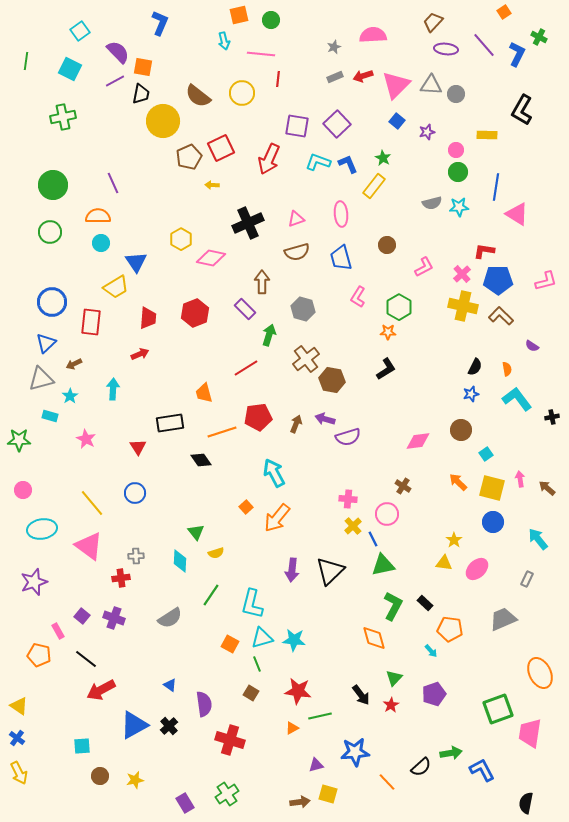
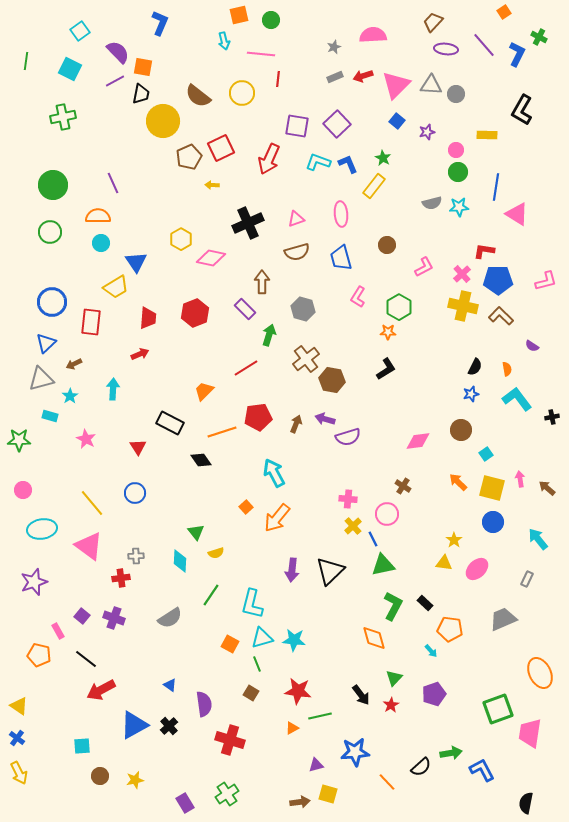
orange trapezoid at (204, 393): moved 2 px up; rotated 60 degrees clockwise
black rectangle at (170, 423): rotated 36 degrees clockwise
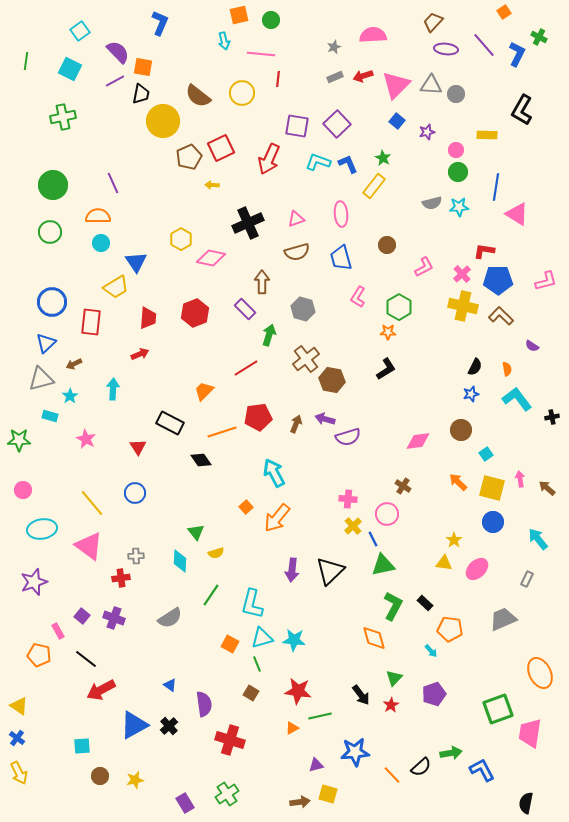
orange line at (387, 782): moved 5 px right, 7 px up
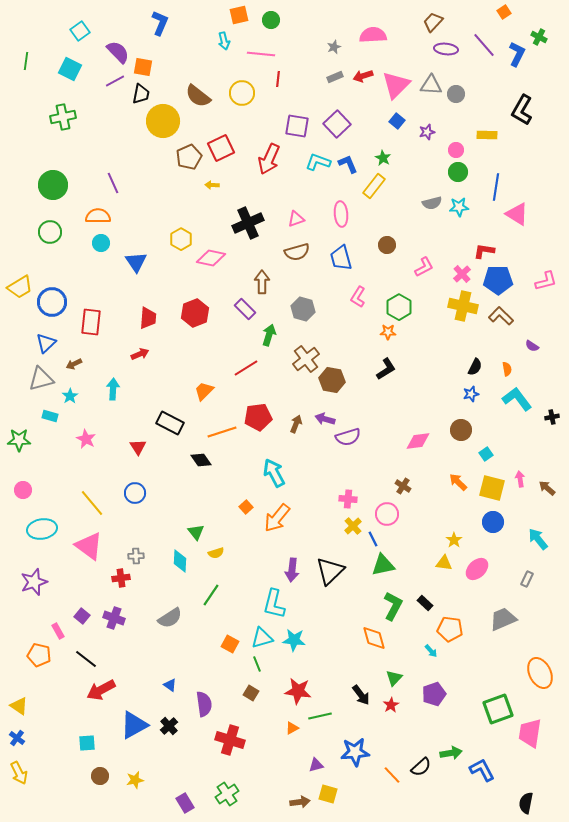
yellow trapezoid at (116, 287): moved 96 px left
cyan L-shape at (252, 604): moved 22 px right
cyan square at (82, 746): moved 5 px right, 3 px up
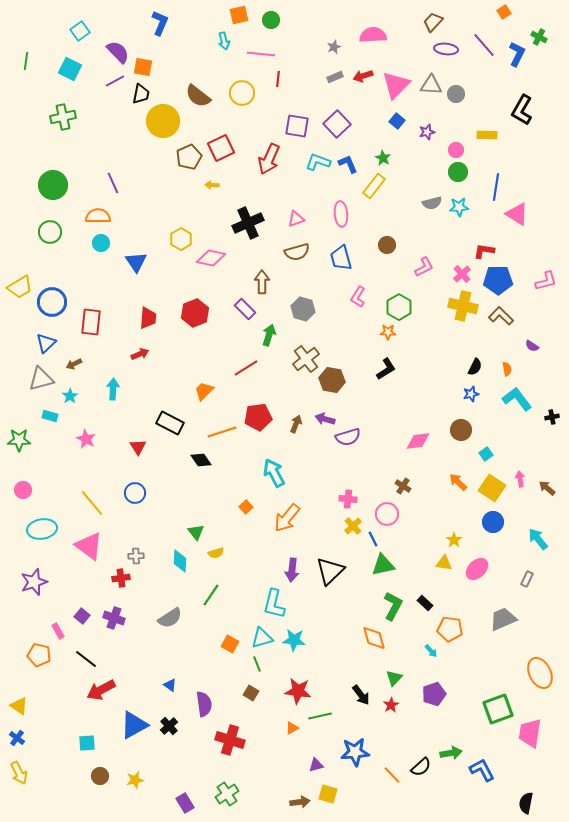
yellow square at (492, 488): rotated 20 degrees clockwise
orange arrow at (277, 518): moved 10 px right
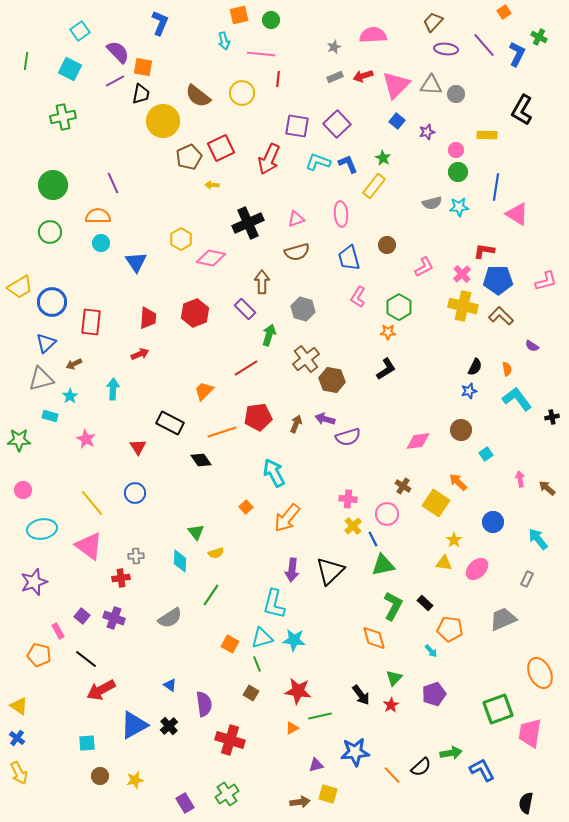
blue trapezoid at (341, 258): moved 8 px right
blue star at (471, 394): moved 2 px left, 3 px up
yellow square at (492, 488): moved 56 px left, 15 px down
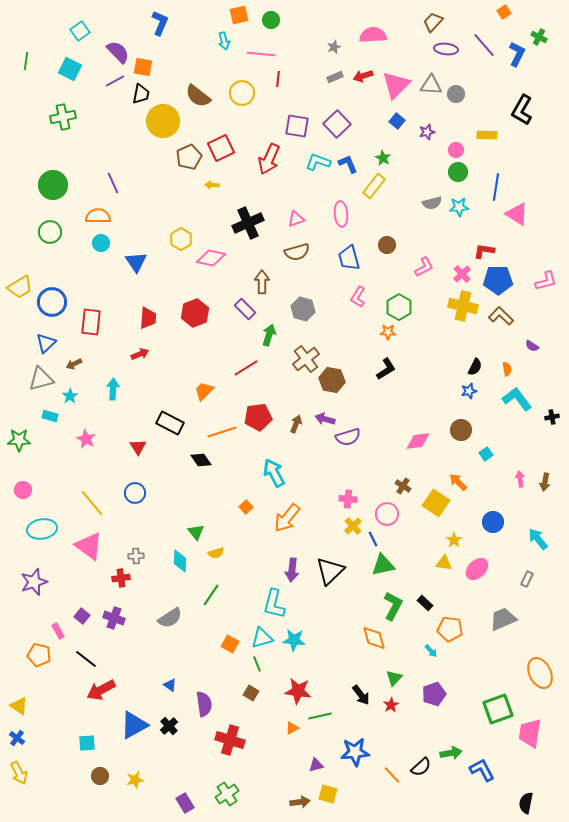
brown arrow at (547, 488): moved 2 px left, 6 px up; rotated 120 degrees counterclockwise
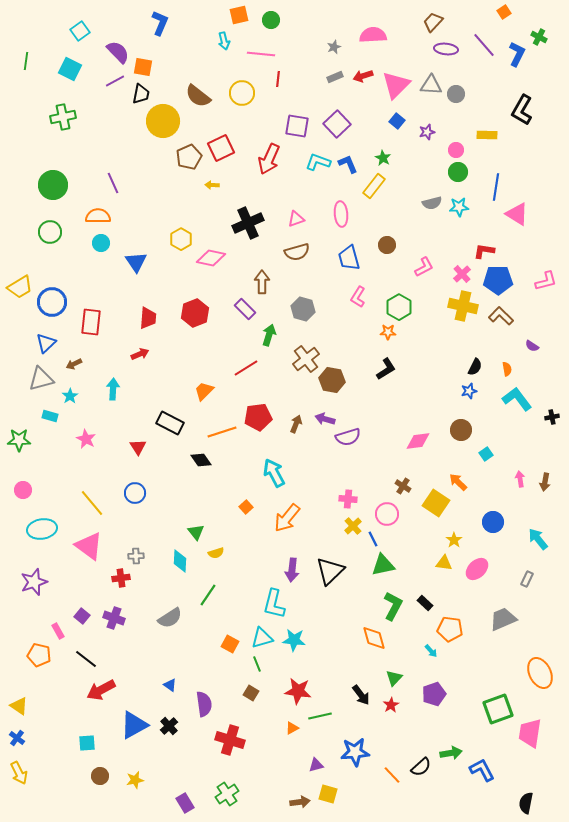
green line at (211, 595): moved 3 px left
